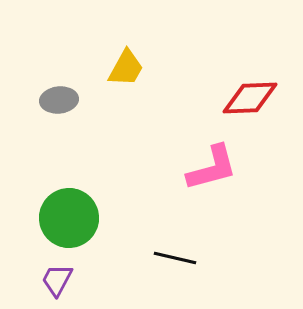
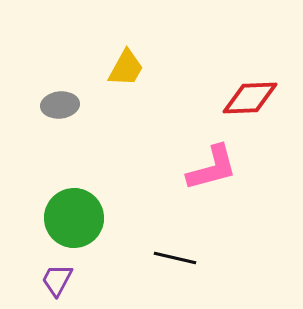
gray ellipse: moved 1 px right, 5 px down
green circle: moved 5 px right
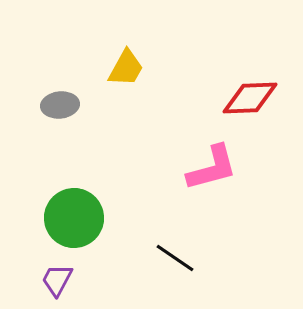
black line: rotated 21 degrees clockwise
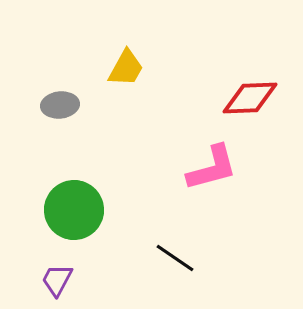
green circle: moved 8 px up
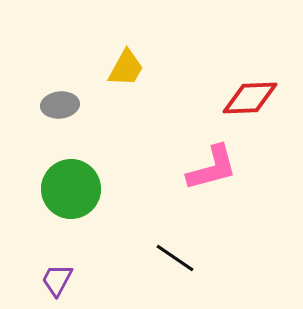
green circle: moved 3 px left, 21 px up
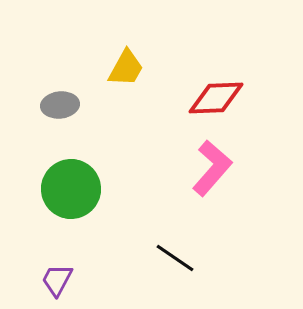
red diamond: moved 34 px left
pink L-shape: rotated 34 degrees counterclockwise
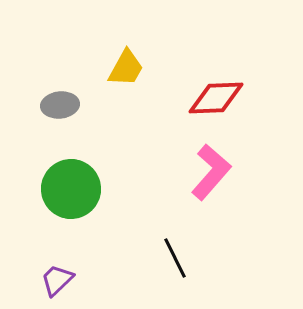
pink L-shape: moved 1 px left, 4 px down
black line: rotated 30 degrees clockwise
purple trapezoid: rotated 18 degrees clockwise
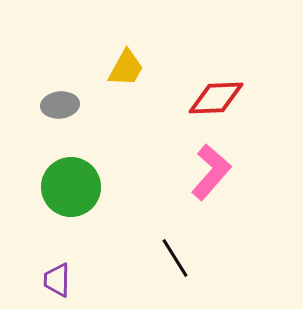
green circle: moved 2 px up
black line: rotated 6 degrees counterclockwise
purple trapezoid: rotated 45 degrees counterclockwise
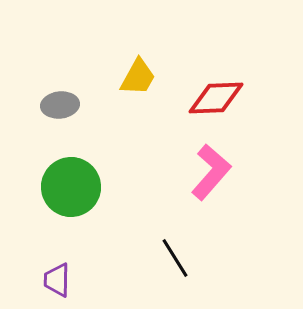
yellow trapezoid: moved 12 px right, 9 px down
